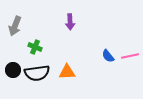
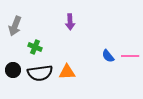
pink line: rotated 12 degrees clockwise
black semicircle: moved 3 px right
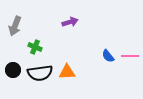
purple arrow: rotated 105 degrees counterclockwise
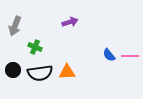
blue semicircle: moved 1 px right, 1 px up
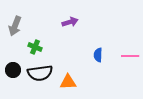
blue semicircle: moved 11 px left; rotated 40 degrees clockwise
orange triangle: moved 1 px right, 10 px down
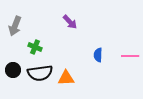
purple arrow: rotated 63 degrees clockwise
orange triangle: moved 2 px left, 4 px up
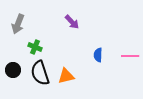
purple arrow: moved 2 px right
gray arrow: moved 3 px right, 2 px up
black semicircle: rotated 80 degrees clockwise
orange triangle: moved 2 px up; rotated 12 degrees counterclockwise
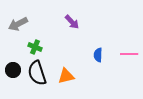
gray arrow: rotated 42 degrees clockwise
pink line: moved 1 px left, 2 px up
black semicircle: moved 3 px left
